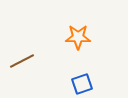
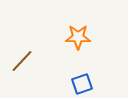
brown line: rotated 20 degrees counterclockwise
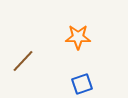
brown line: moved 1 px right
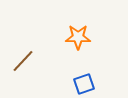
blue square: moved 2 px right
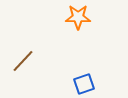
orange star: moved 20 px up
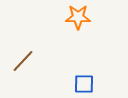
blue square: rotated 20 degrees clockwise
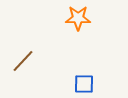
orange star: moved 1 px down
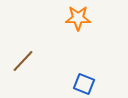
blue square: rotated 20 degrees clockwise
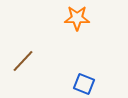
orange star: moved 1 px left
